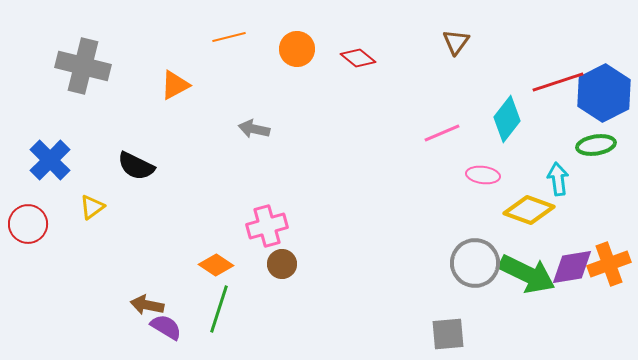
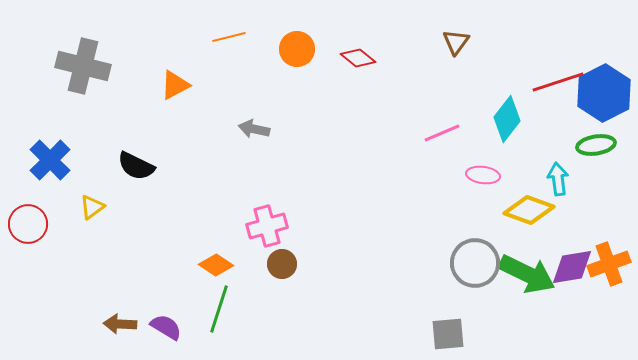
brown arrow: moved 27 px left, 19 px down; rotated 8 degrees counterclockwise
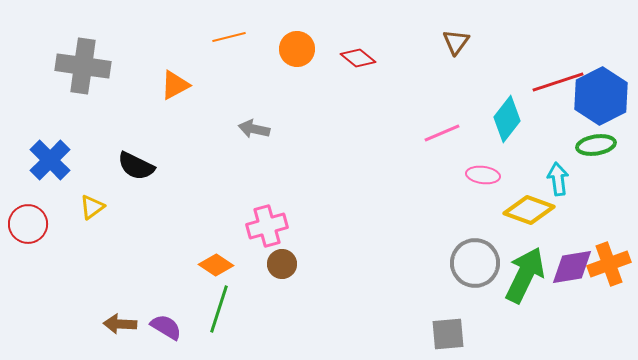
gray cross: rotated 6 degrees counterclockwise
blue hexagon: moved 3 px left, 3 px down
green arrow: moved 2 px left, 1 px down; rotated 90 degrees counterclockwise
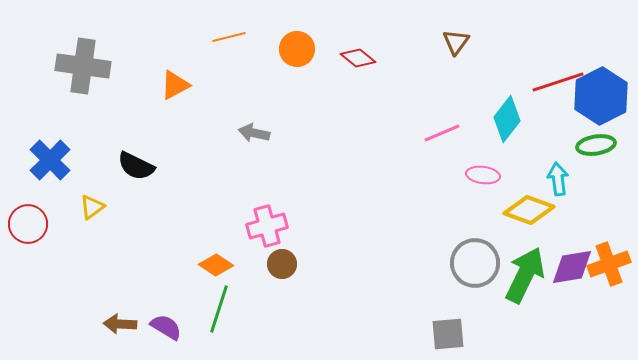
gray arrow: moved 4 px down
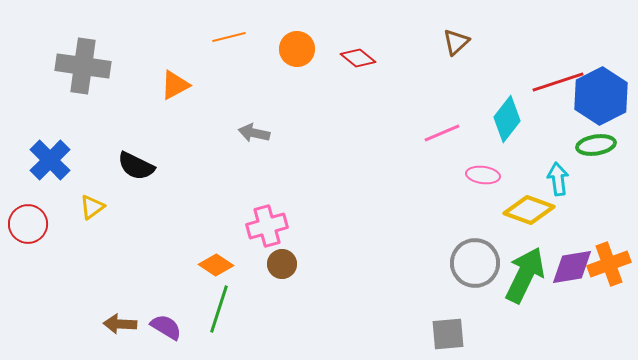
brown triangle: rotated 12 degrees clockwise
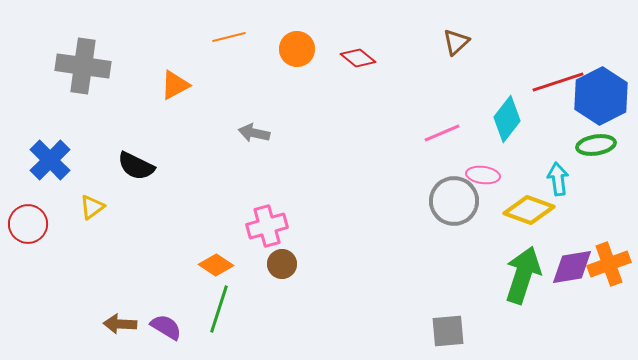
gray circle: moved 21 px left, 62 px up
green arrow: moved 2 px left; rotated 8 degrees counterclockwise
gray square: moved 3 px up
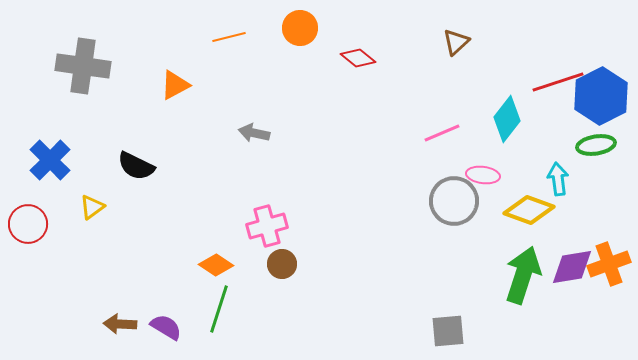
orange circle: moved 3 px right, 21 px up
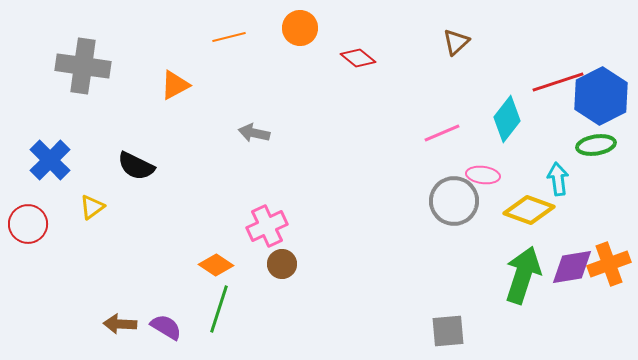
pink cross: rotated 9 degrees counterclockwise
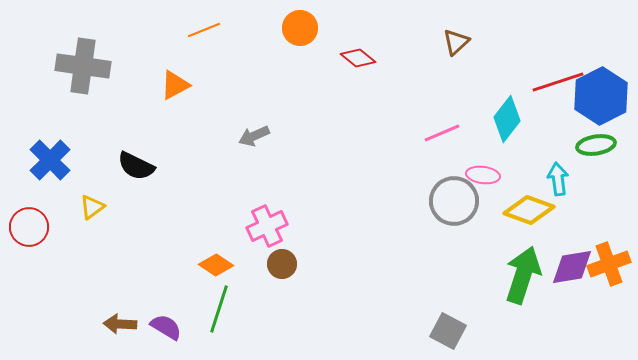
orange line: moved 25 px left, 7 px up; rotated 8 degrees counterclockwise
gray arrow: moved 3 px down; rotated 36 degrees counterclockwise
red circle: moved 1 px right, 3 px down
gray square: rotated 33 degrees clockwise
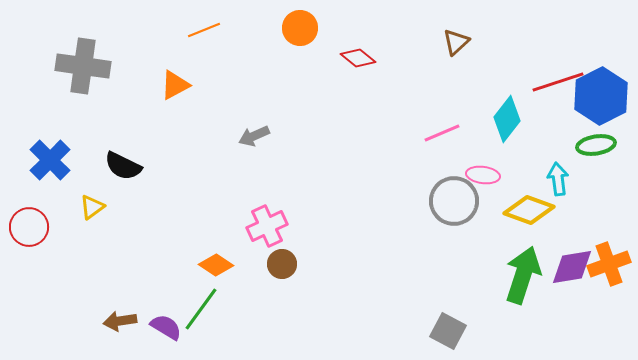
black semicircle: moved 13 px left
green line: moved 18 px left; rotated 18 degrees clockwise
brown arrow: moved 3 px up; rotated 12 degrees counterclockwise
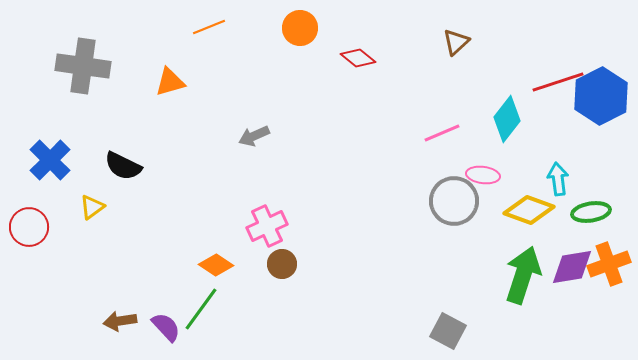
orange line: moved 5 px right, 3 px up
orange triangle: moved 5 px left, 3 px up; rotated 12 degrees clockwise
green ellipse: moved 5 px left, 67 px down
purple semicircle: rotated 16 degrees clockwise
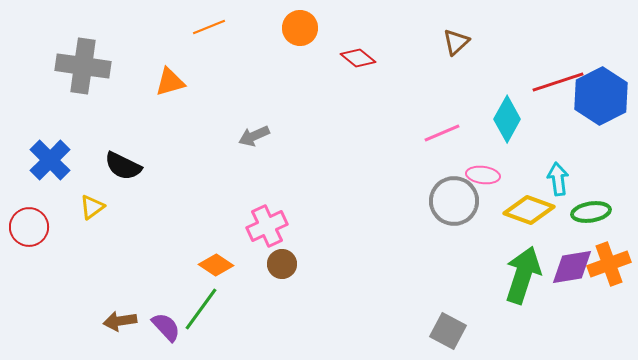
cyan diamond: rotated 9 degrees counterclockwise
